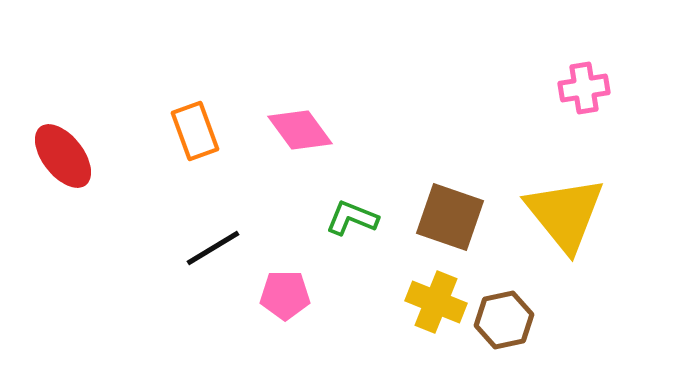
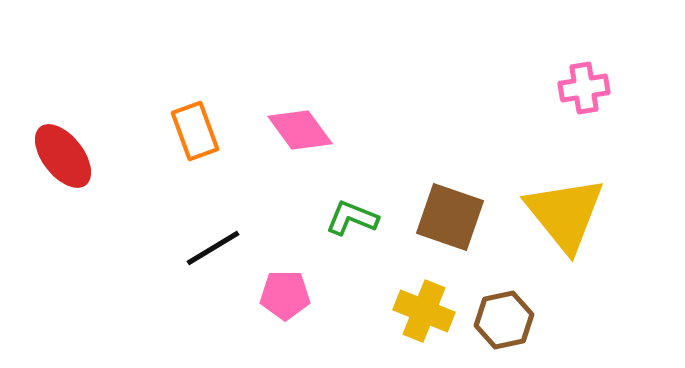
yellow cross: moved 12 px left, 9 px down
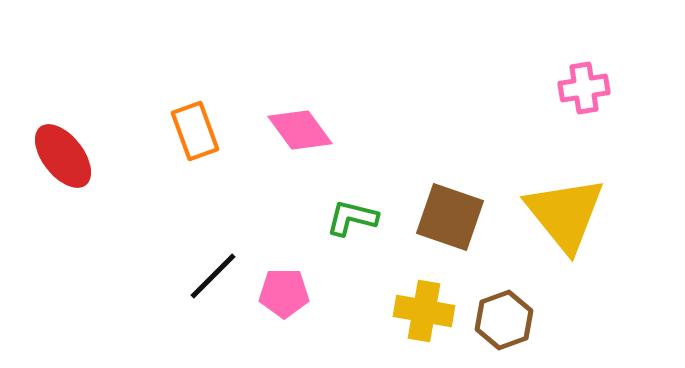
green L-shape: rotated 8 degrees counterclockwise
black line: moved 28 px down; rotated 14 degrees counterclockwise
pink pentagon: moved 1 px left, 2 px up
yellow cross: rotated 12 degrees counterclockwise
brown hexagon: rotated 8 degrees counterclockwise
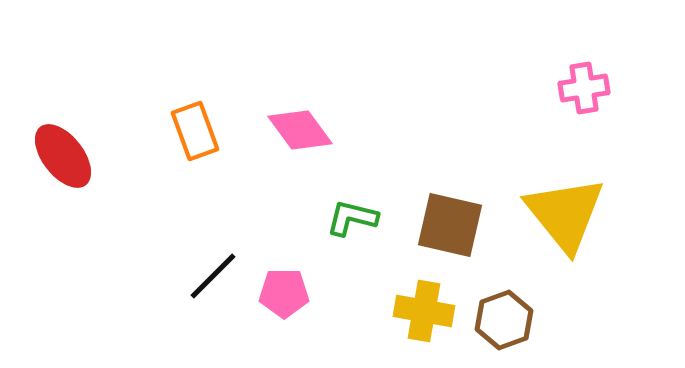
brown square: moved 8 px down; rotated 6 degrees counterclockwise
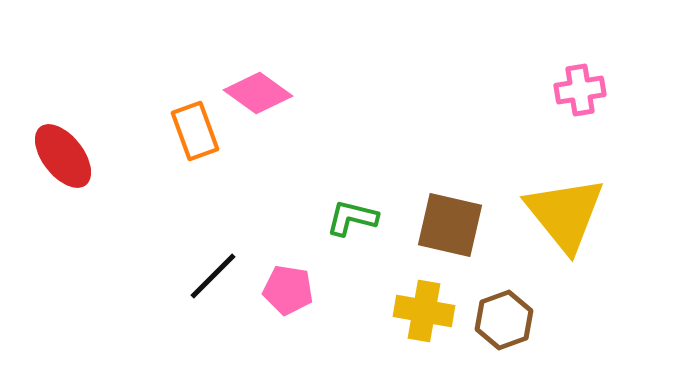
pink cross: moved 4 px left, 2 px down
pink diamond: moved 42 px left, 37 px up; rotated 18 degrees counterclockwise
pink pentagon: moved 4 px right, 3 px up; rotated 9 degrees clockwise
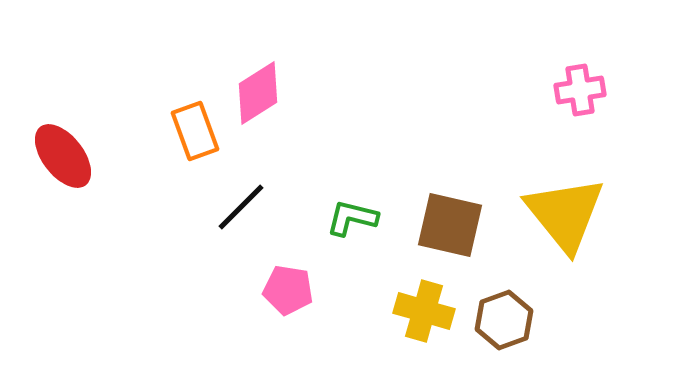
pink diamond: rotated 68 degrees counterclockwise
black line: moved 28 px right, 69 px up
yellow cross: rotated 6 degrees clockwise
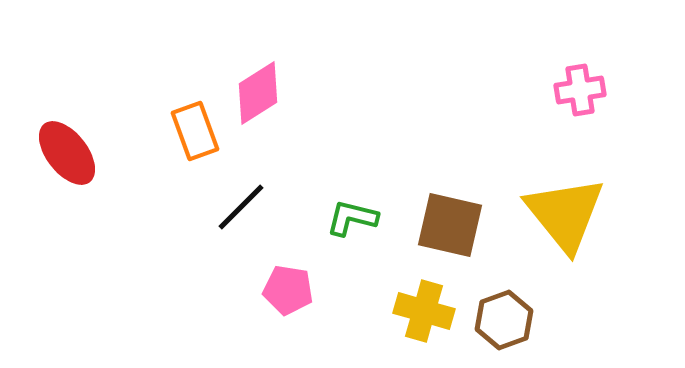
red ellipse: moved 4 px right, 3 px up
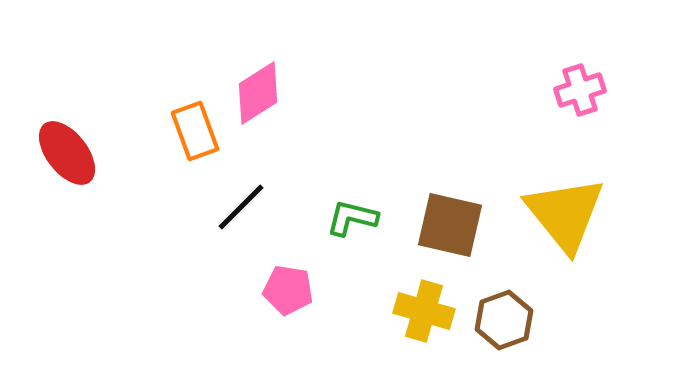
pink cross: rotated 9 degrees counterclockwise
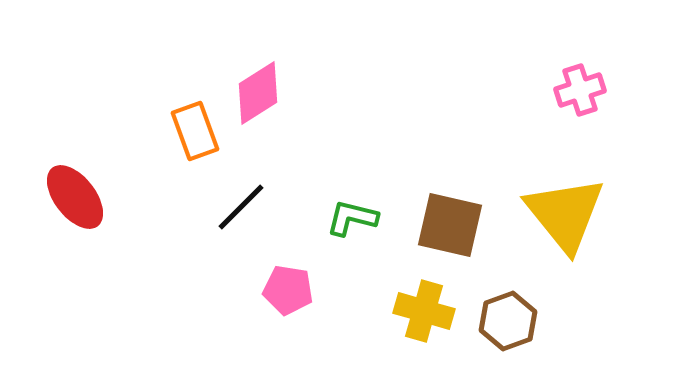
red ellipse: moved 8 px right, 44 px down
brown hexagon: moved 4 px right, 1 px down
